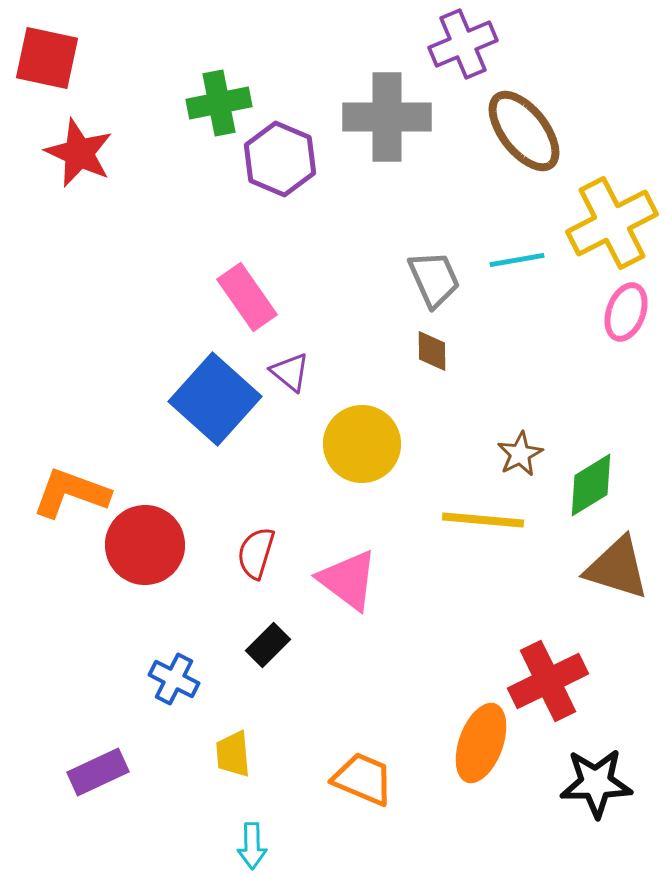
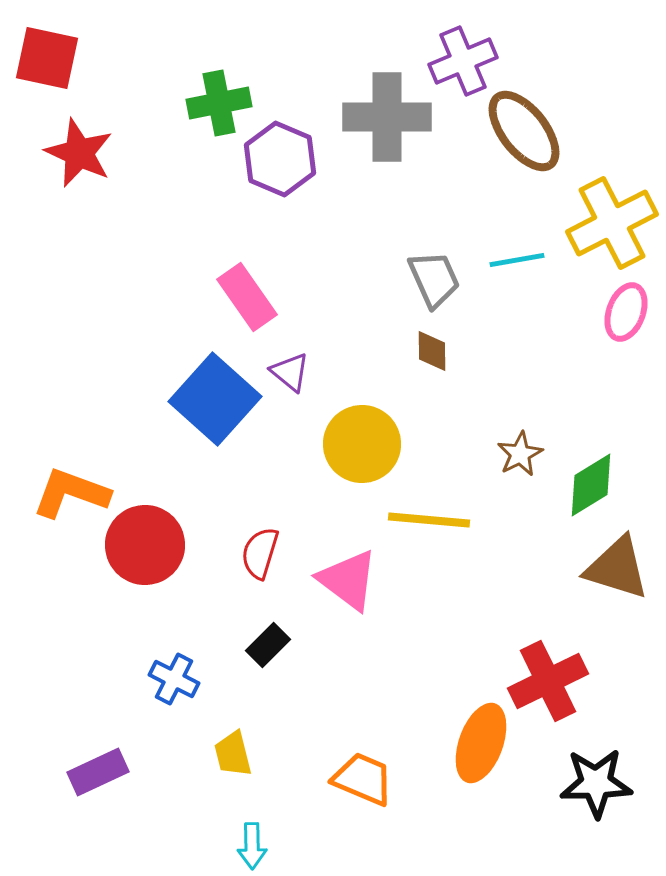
purple cross: moved 17 px down
yellow line: moved 54 px left
red semicircle: moved 4 px right
yellow trapezoid: rotated 9 degrees counterclockwise
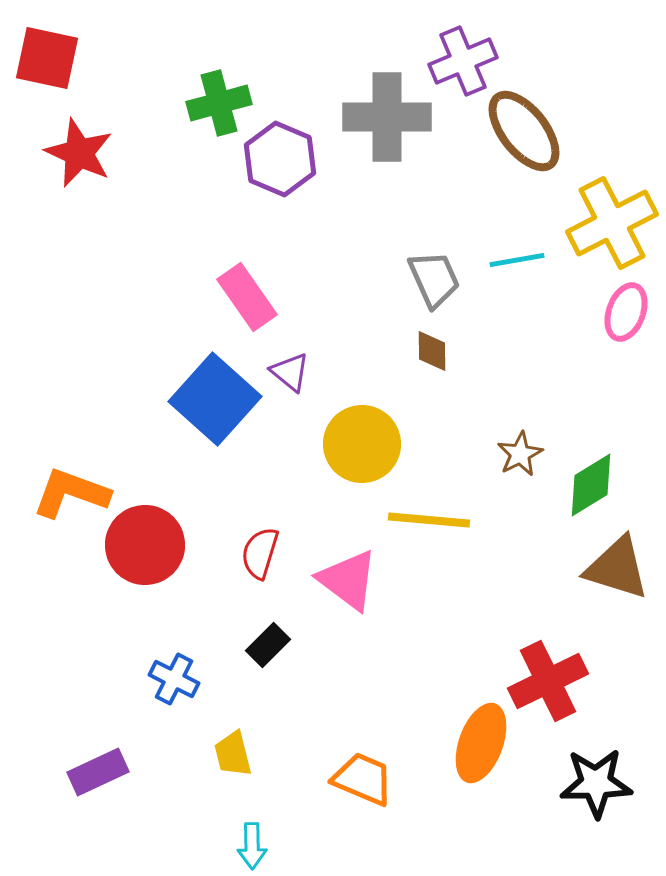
green cross: rotated 4 degrees counterclockwise
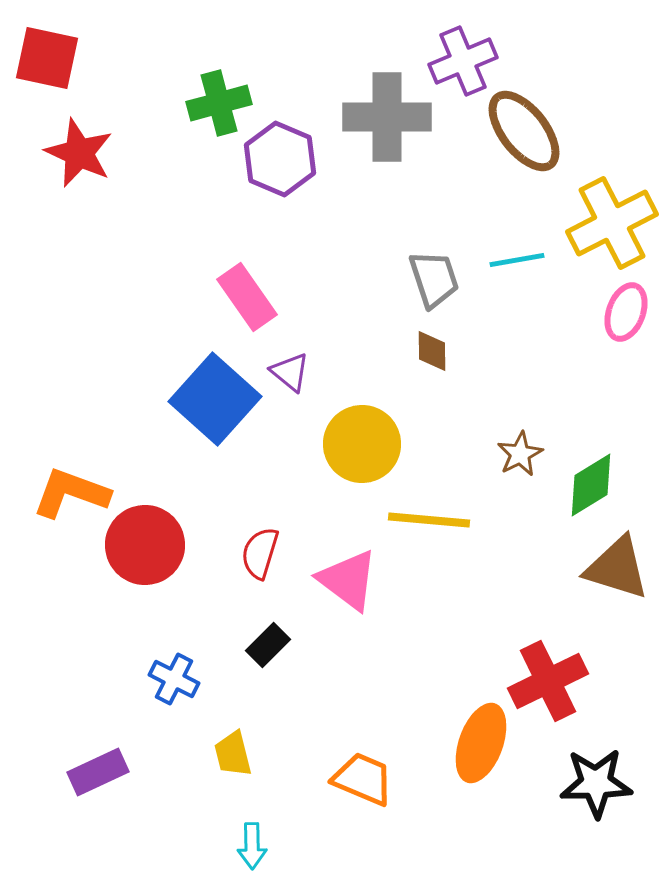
gray trapezoid: rotated 6 degrees clockwise
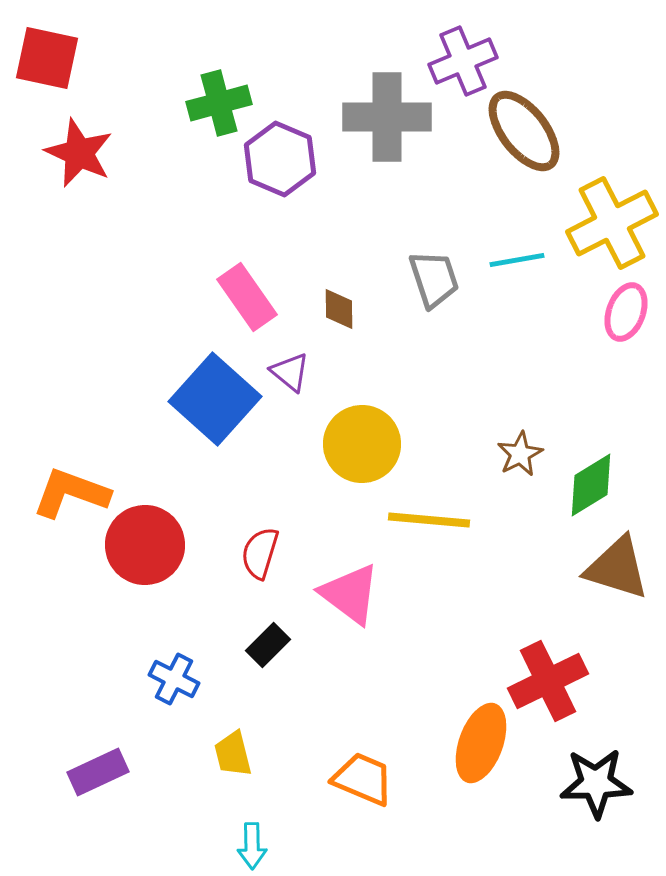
brown diamond: moved 93 px left, 42 px up
pink triangle: moved 2 px right, 14 px down
